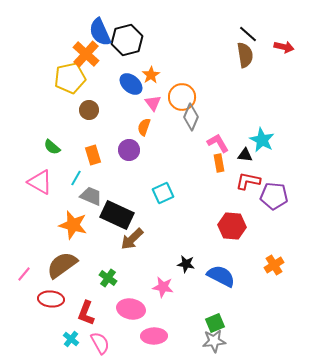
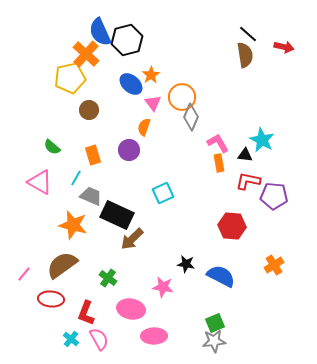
pink semicircle at (100, 343): moved 1 px left, 4 px up
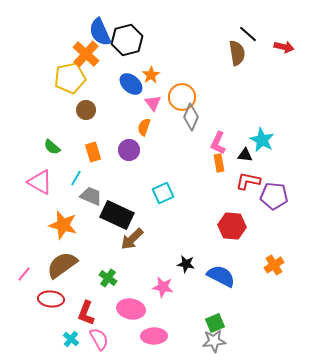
brown semicircle at (245, 55): moved 8 px left, 2 px up
brown circle at (89, 110): moved 3 px left
pink L-shape at (218, 143): rotated 125 degrees counterclockwise
orange rectangle at (93, 155): moved 3 px up
orange star at (73, 225): moved 10 px left
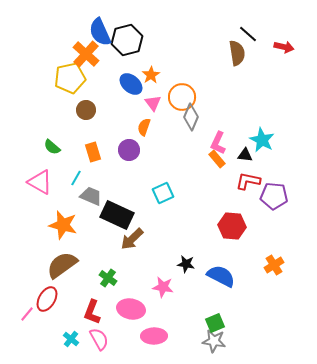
orange rectangle at (219, 163): moved 2 px left, 4 px up; rotated 30 degrees counterclockwise
pink line at (24, 274): moved 3 px right, 40 px down
red ellipse at (51, 299): moved 4 px left; rotated 65 degrees counterclockwise
red L-shape at (86, 313): moved 6 px right, 1 px up
gray star at (214, 341): rotated 15 degrees clockwise
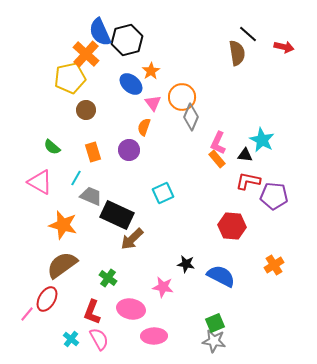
orange star at (151, 75): moved 4 px up
